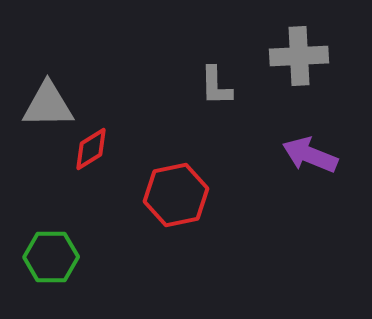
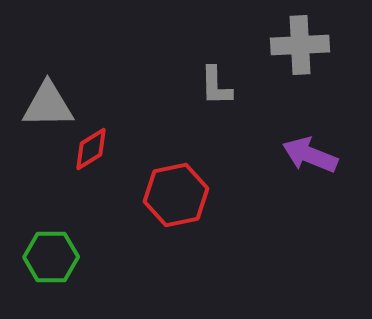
gray cross: moved 1 px right, 11 px up
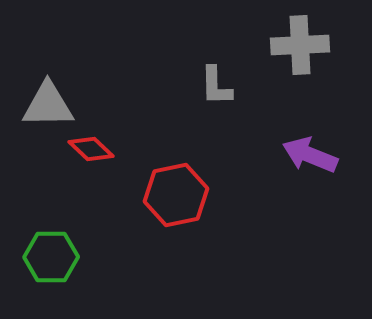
red diamond: rotated 75 degrees clockwise
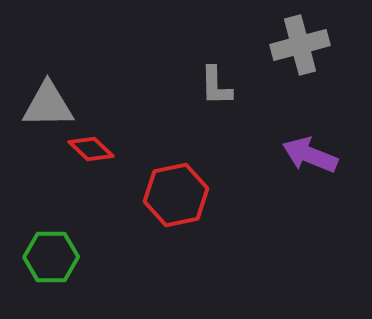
gray cross: rotated 12 degrees counterclockwise
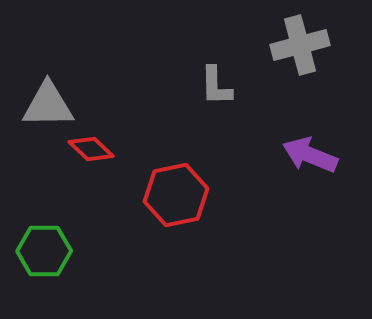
green hexagon: moved 7 px left, 6 px up
